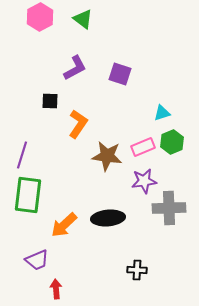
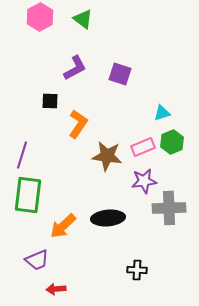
orange arrow: moved 1 px left, 1 px down
red arrow: rotated 90 degrees counterclockwise
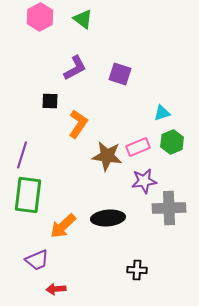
pink rectangle: moved 5 px left
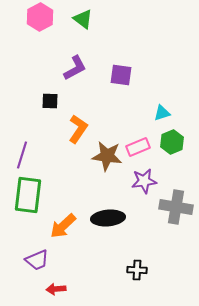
purple square: moved 1 px right, 1 px down; rotated 10 degrees counterclockwise
orange L-shape: moved 5 px down
gray cross: moved 7 px right, 1 px up; rotated 12 degrees clockwise
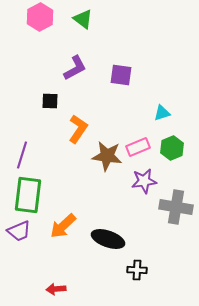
green hexagon: moved 6 px down
black ellipse: moved 21 px down; rotated 24 degrees clockwise
purple trapezoid: moved 18 px left, 29 px up
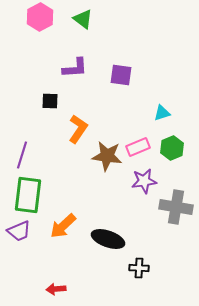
purple L-shape: rotated 24 degrees clockwise
black cross: moved 2 px right, 2 px up
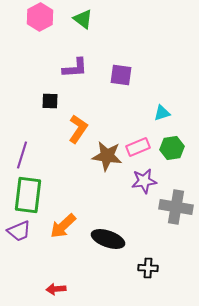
green hexagon: rotated 15 degrees clockwise
black cross: moved 9 px right
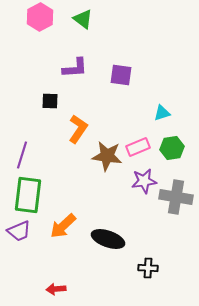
gray cross: moved 10 px up
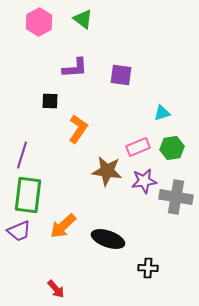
pink hexagon: moved 1 px left, 5 px down
brown star: moved 15 px down
red arrow: rotated 126 degrees counterclockwise
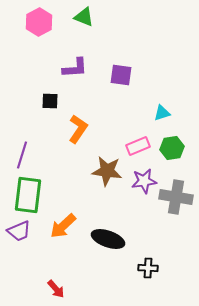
green triangle: moved 1 px right, 2 px up; rotated 15 degrees counterclockwise
pink rectangle: moved 1 px up
